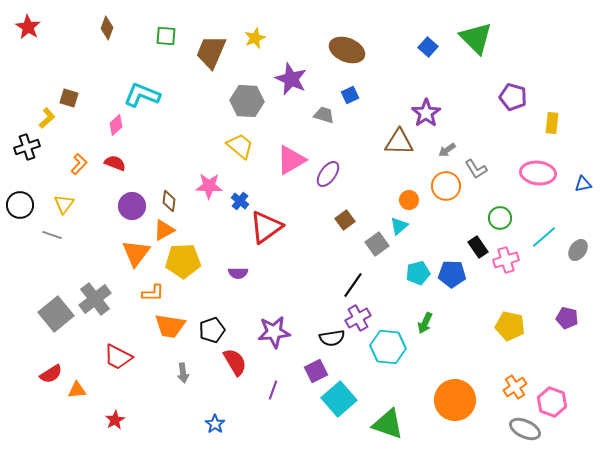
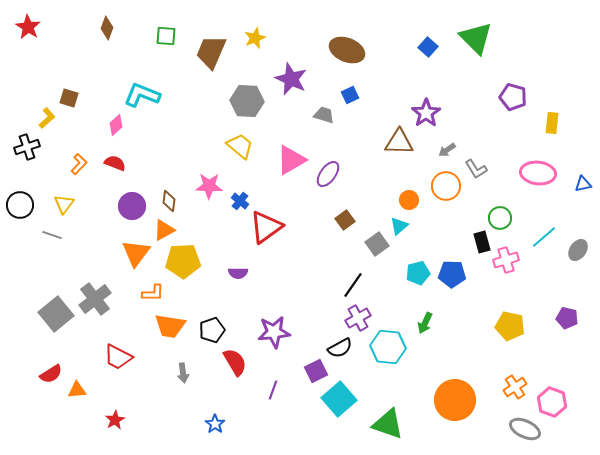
black rectangle at (478, 247): moved 4 px right, 5 px up; rotated 20 degrees clockwise
black semicircle at (332, 338): moved 8 px right, 10 px down; rotated 20 degrees counterclockwise
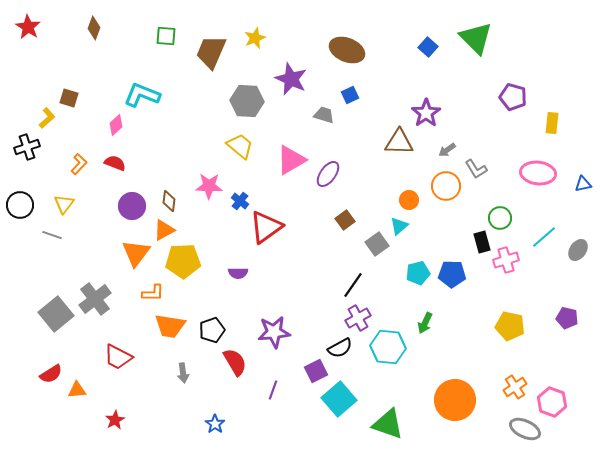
brown diamond at (107, 28): moved 13 px left
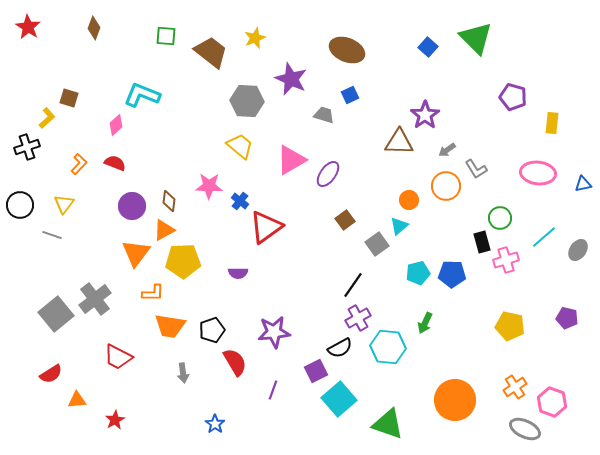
brown trapezoid at (211, 52): rotated 105 degrees clockwise
purple star at (426, 113): moved 1 px left, 2 px down
orange triangle at (77, 390): moved 10 px down
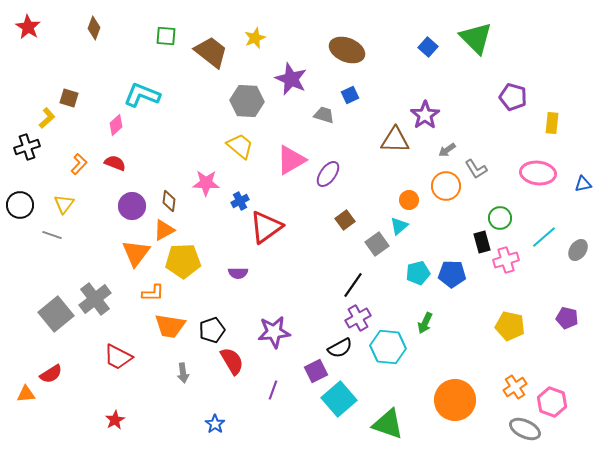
brown triangle at (399, 142): moved 4 px left, 2 px up
pink star at (209, 186): moved 3 px left, 3 px up
blue cross at (240, 201): rotated 24 degrees clockwise
red semicircle at (235, 362): moved 3 px left, 1 px up
orange triangle at (77, 400): moved 51 px left, 6 px up
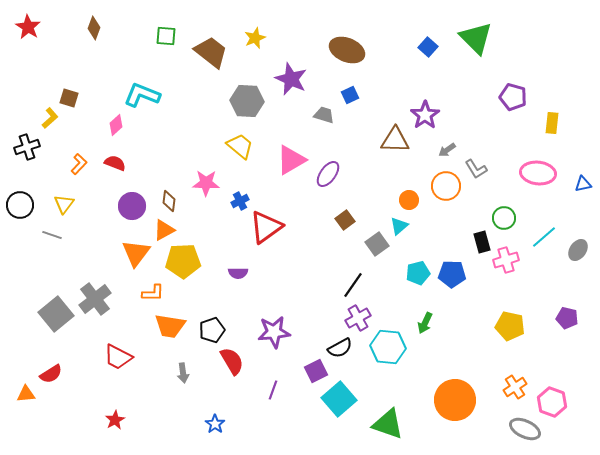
yellow L-shape at (47, 118): moved 3 px right
green circle at (500, 218): moved 4 px right
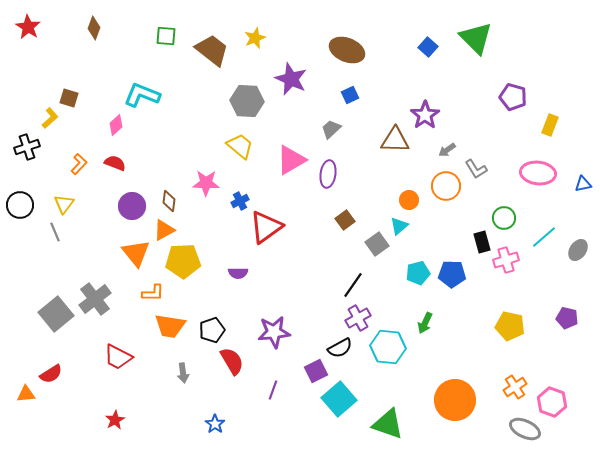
brown trapezoid at (211, 52): moved 1 px right, 2 px up
gray trapezoid at (324, 115): moved 7 px right, 14 px down; rotated 60 degrees counterclockwise
yellow rectangle at (552, 123): moved 2 px left, 2 px down; rotated 15 degrees clockwise
purple ellipse at (328, 174): rotated 28 degrees counterclockwise
gray line at (52, 235): moved 3 px right, 3 px up; rotated 48 degrees clockwise
orange triangle at (136, 253): rotated 16 degrees counterclockwise
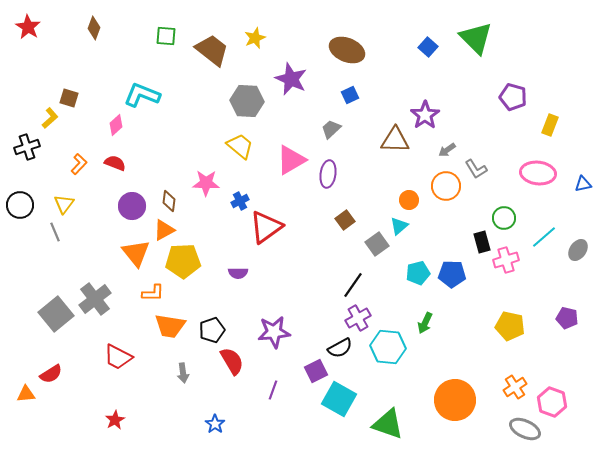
cyan square at (339, 399): rotated 20 degrees counterclockwise
